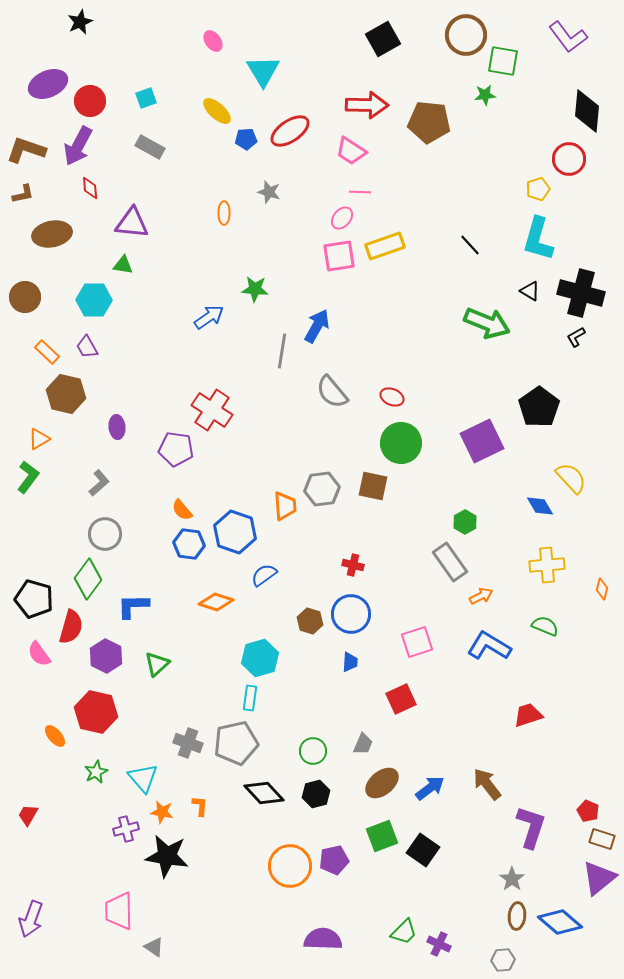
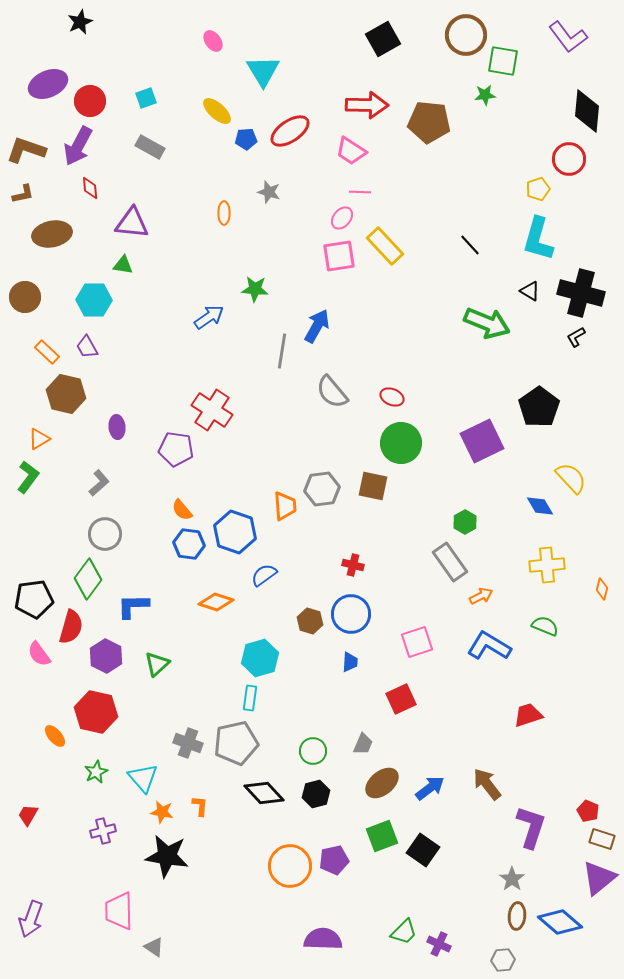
yellow rectangle at (385, 246): rotated 66 degrees clockwise
black pentagon at (34, 599): rotated 24 degrees counterclockwise
purple cross at (126, 829): moved 23 px left, 2 px down
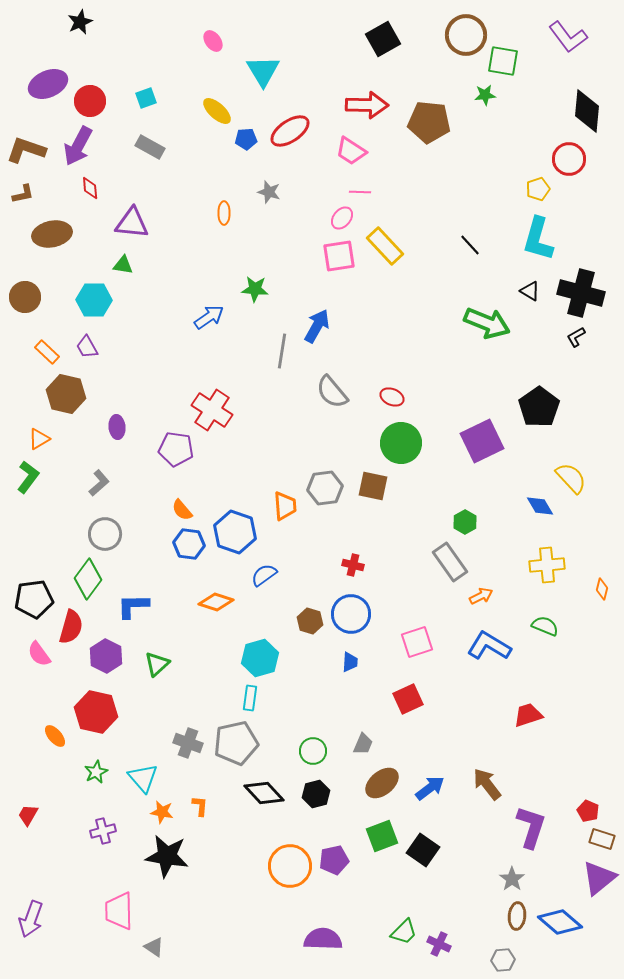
gray hexagon at (322, 489): moved 3 px right, 1 px up
red square at (401, 699): moved 7 px right
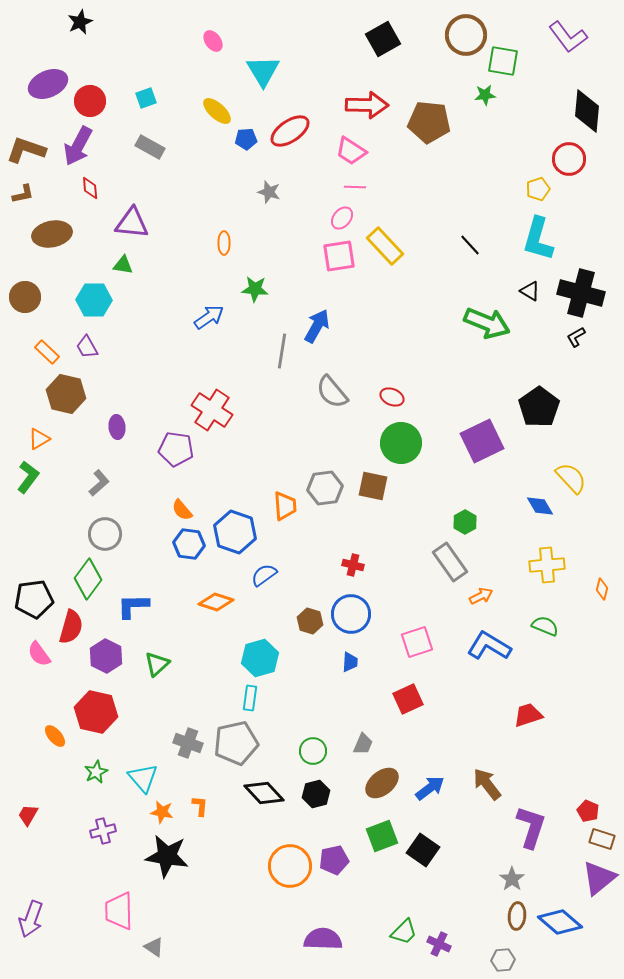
pink line at (360, 192): moved 5 px left, 5 px up
orange ellipse at (224, 213): moved 30 px down
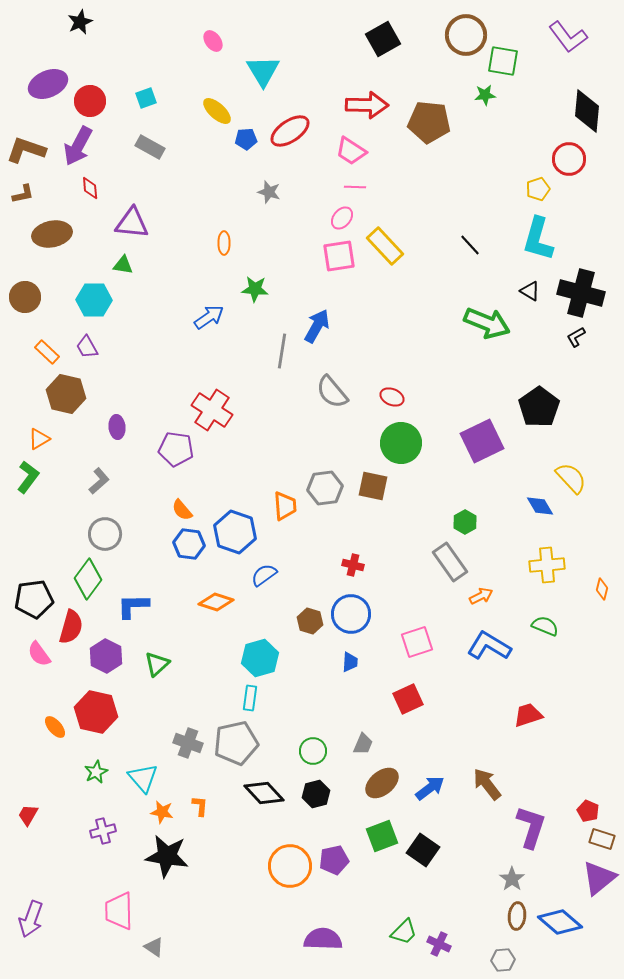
gray L-shape at (99, 483): moved 2 px up
orange ellipse at (55, 736): moved 9 px up
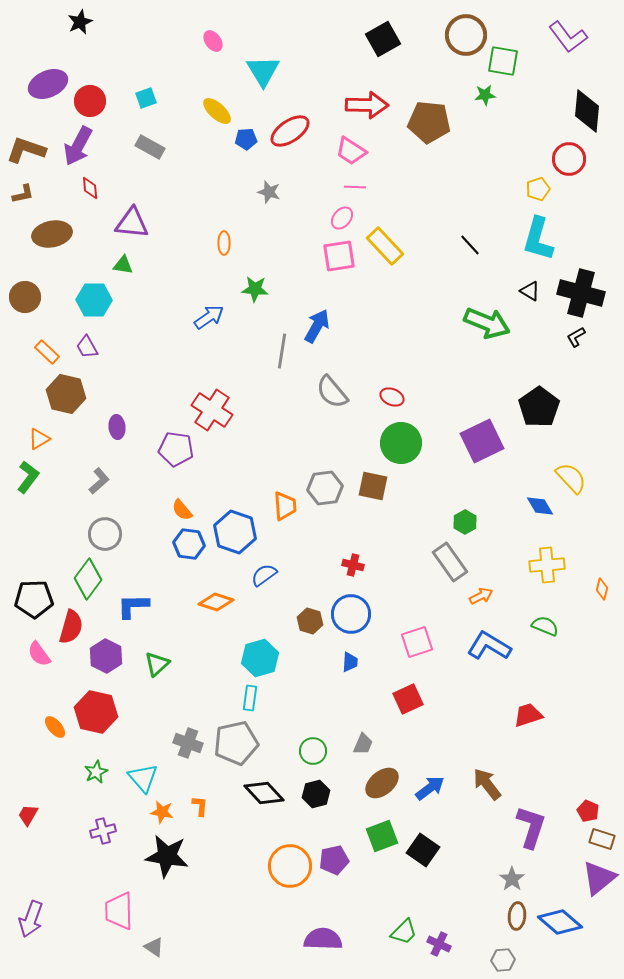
black pentagon at (34, 599): rotated 6 degrees clockwise
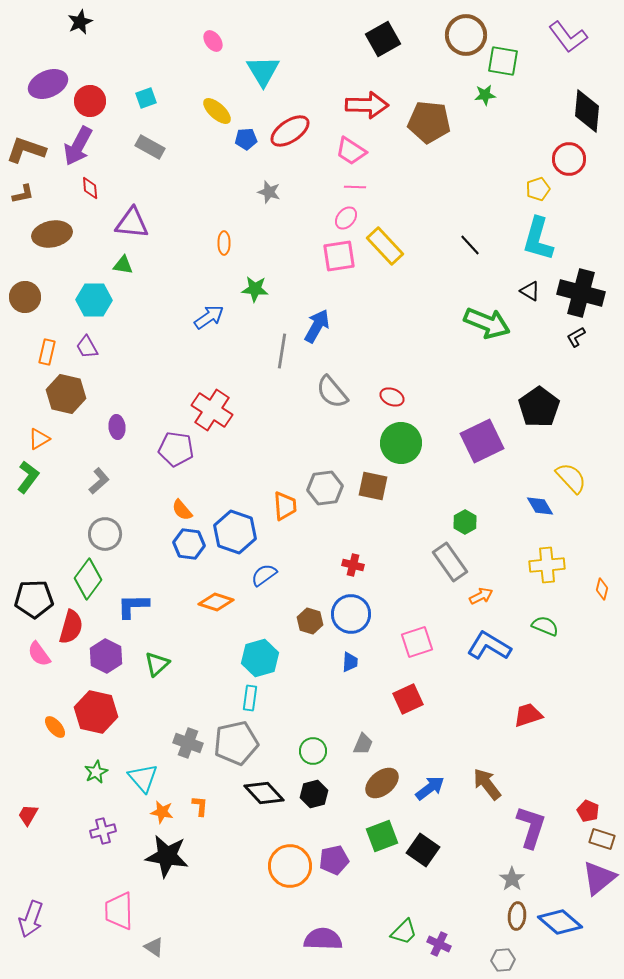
pink ellipse at (342, 218): moved 4 px right
orange rectangle at (47, 352): rotated 60 degrees clockwise
black hexagon at (316, 794): moved 2 px left
